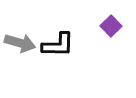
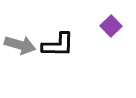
gray arrow: moved 2 px down
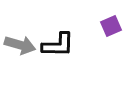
purple square: rotated 20 degrees clockwise
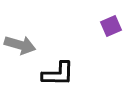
black L-shape: moved 29 px down
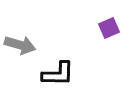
purple square: moved 2 px left, 2 px down
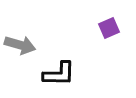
black L-shape: moved 1 px right
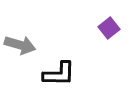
purple square: rotated 15 degrees counterclockwise
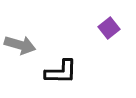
black L-shape: moved 2 px right, 2 px up
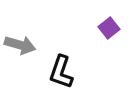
black L-shape: rotated 108 degrees clockwise
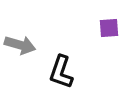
purple square: rotated 35 degrees clockwise
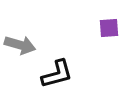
black L-shape: moved 4 px left, 2 px down; rotated 124 degrees counterclockwise
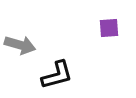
black L-shape: moved 1 px down
